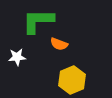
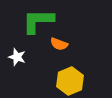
white star: rotated 24 degrees clockwise
yellow hexagon: moved 2 px left, 1 px down
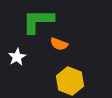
white star: rotated 24 degrees clockwise
yellow hexagon: rotated 16 degrees counterclockwise
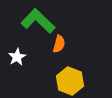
green L-shape: rotated 44 degrees clockwise
orange semicircle: rotated 96 degrees counterclockwise
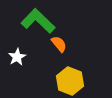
orange semicircle: rotated 54 degrees counterclockwise
